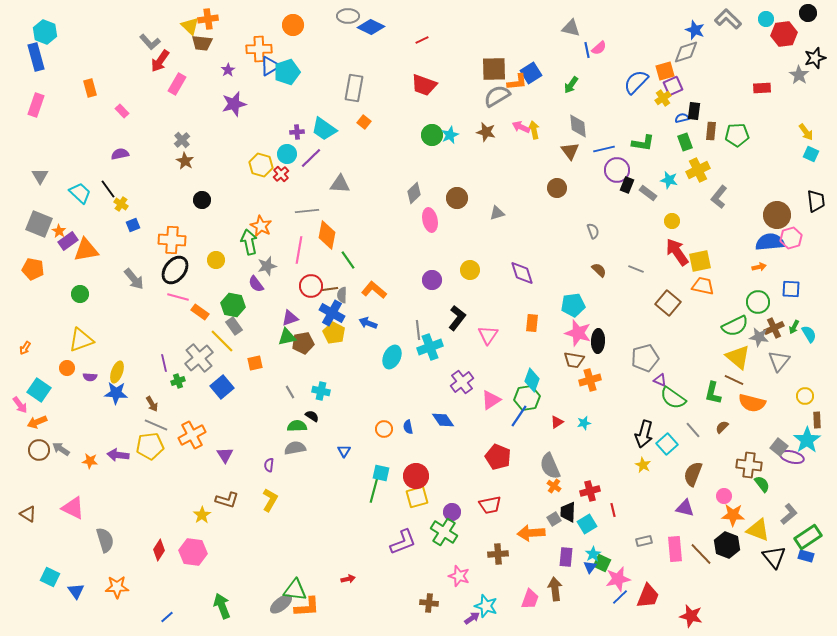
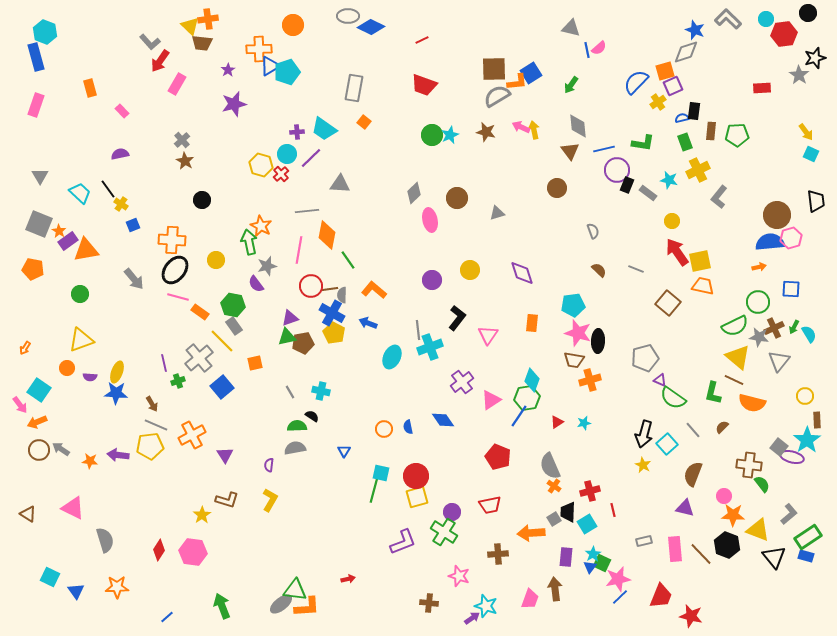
yellow cross at (663, 98): moved 5 px left, 4 px down
red trapezoid at (648, 596): moved 13 px right
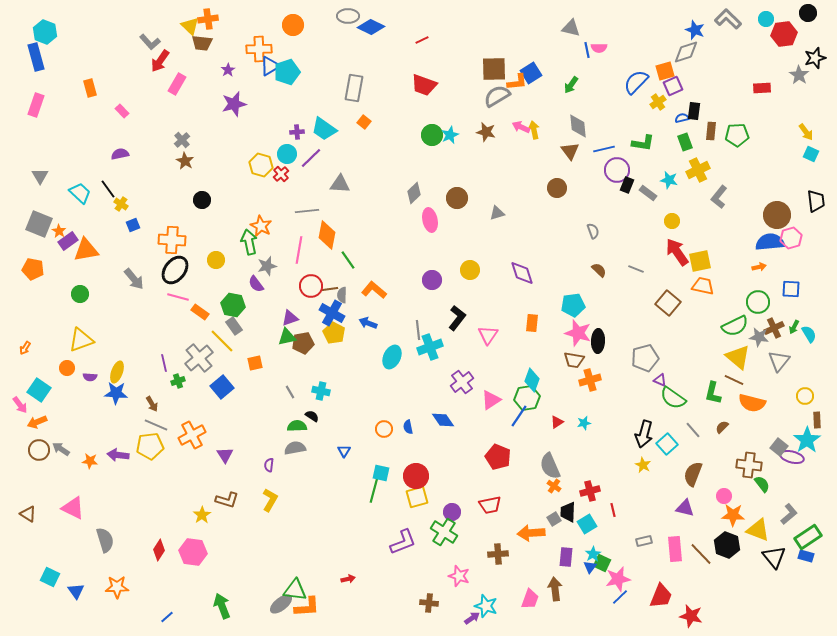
pink semicircle at (599, 48): rotated 42 degrees clockwise
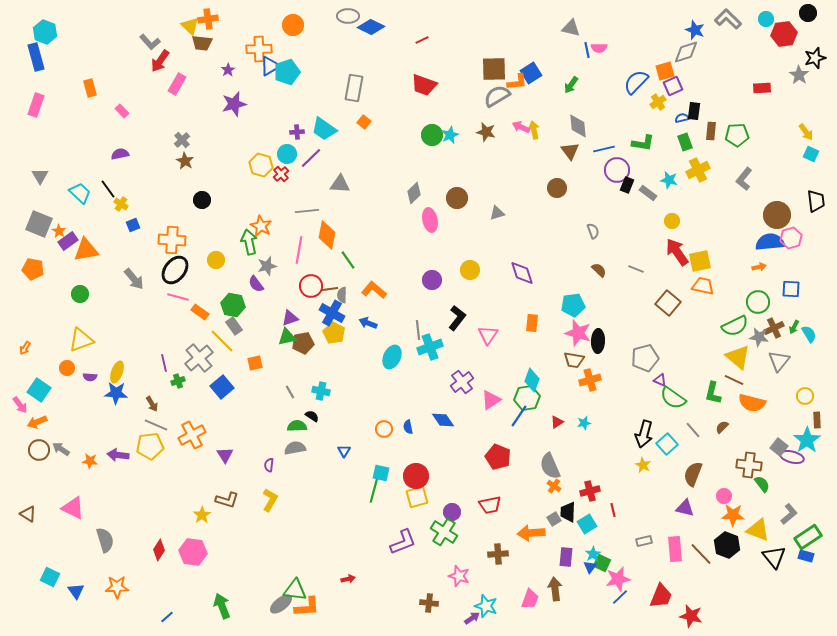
gray L-shape at (719, 197): moved 25 px right, 18 px up
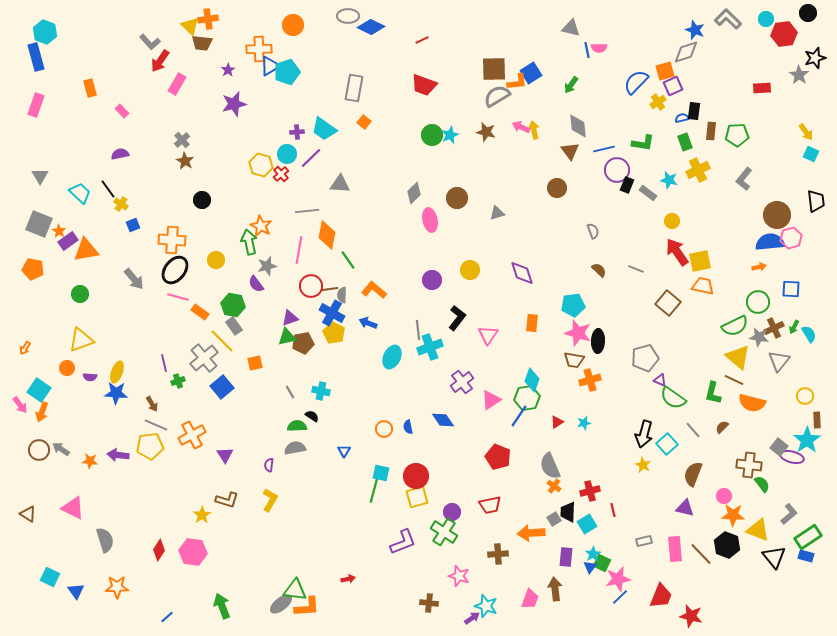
gray cross at (199, 358): moved 5 px right
orange arrow at (37, 422): moved 5 px right, 10 px up; rotated 48 degrees counterclockwise
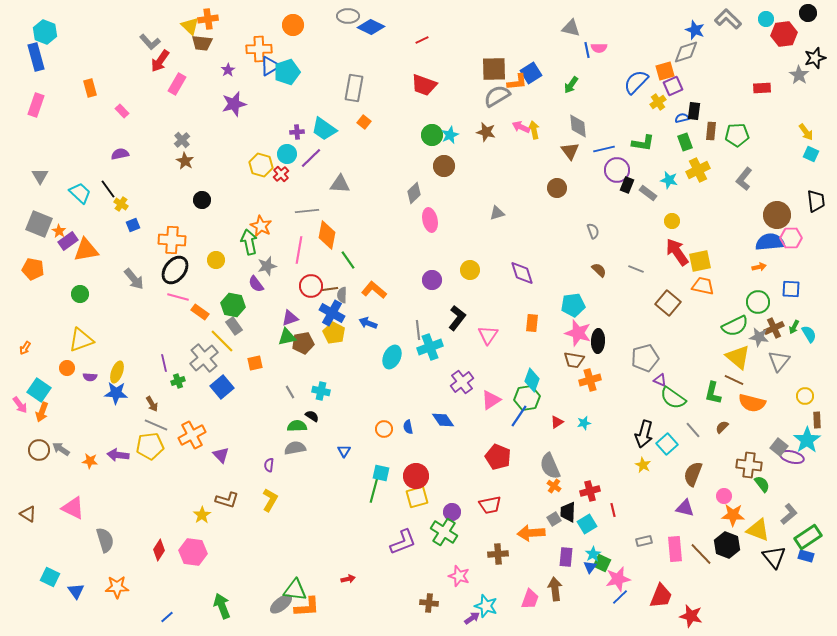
brown circle at (457, 198): moved 13 px left, 32 px up
pink hexagon at (791, 238): rotated 15 degrees clockwise
purple triangle at (225, 455): moved 4 px left; rotated 12 degrees counterclockwise
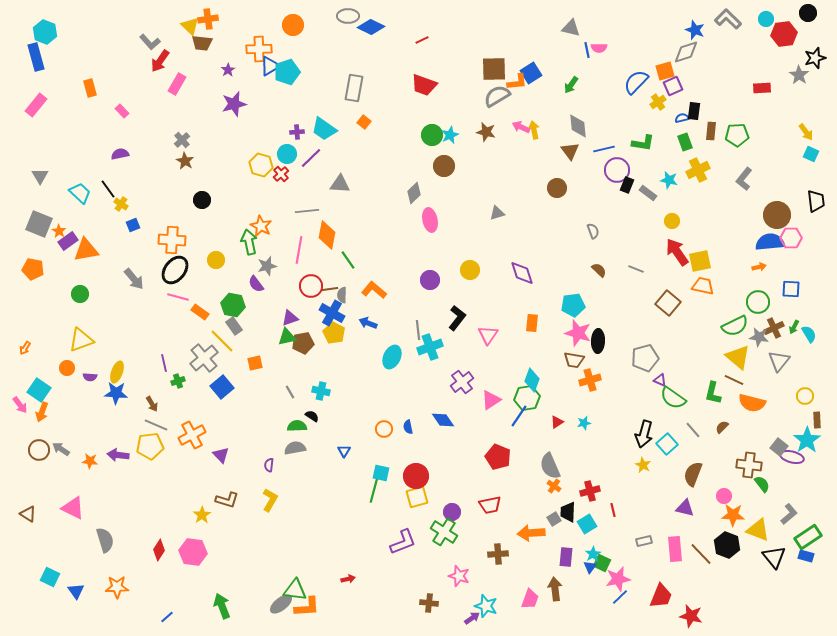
pink rectangle at (36, 105): rotated 20 degrees clockwise
purple circle at (432, 280): moved 2 px left
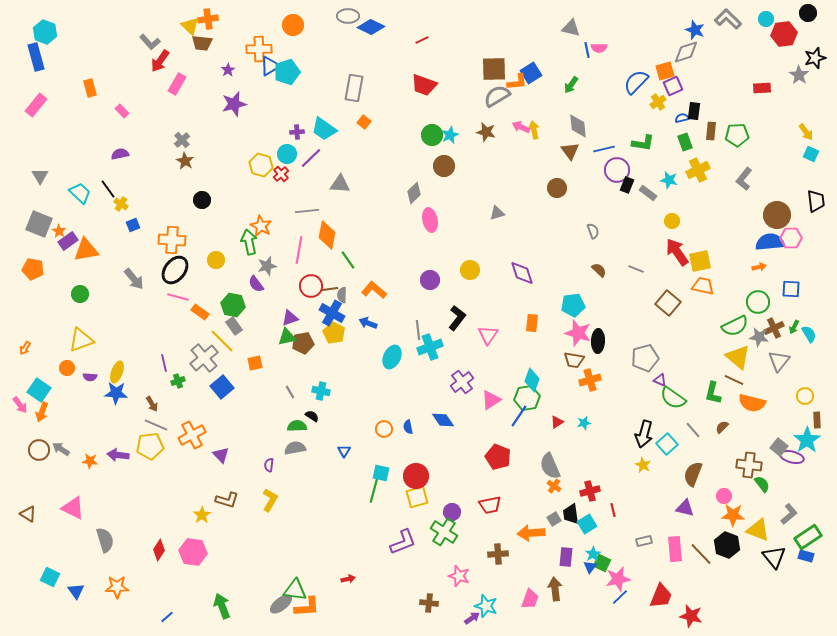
black trapezoid at (568, 512): moved 3 px right, 2 px down; rotated 10 degrees counterclockwise
